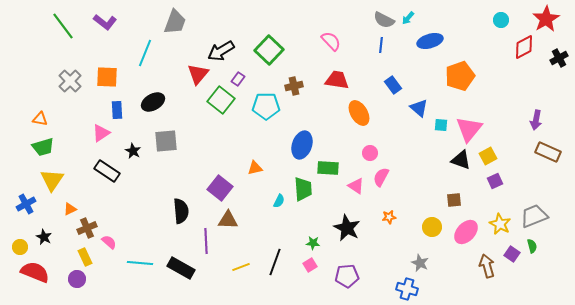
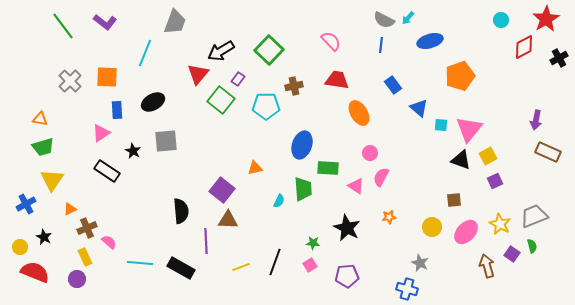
purple square at (220, 188): moved 2 px right, 2 px down
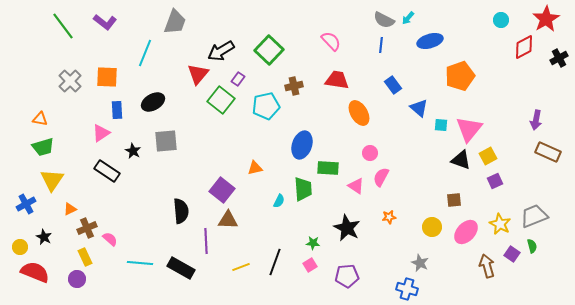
cyan pentagon at (266, 106): rotated 12 degrees counterclockwise
pink semicircle at (109, 242): moved 1 px right, 3 px up
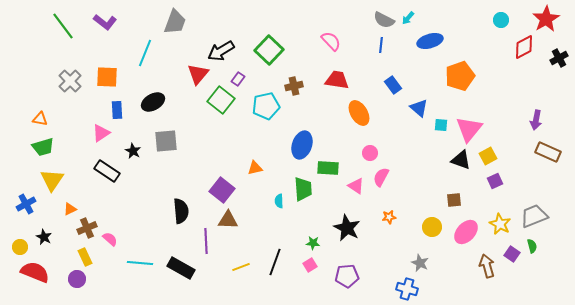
cyan semicircle at (279, 201): rotated 152 degrees clockwise
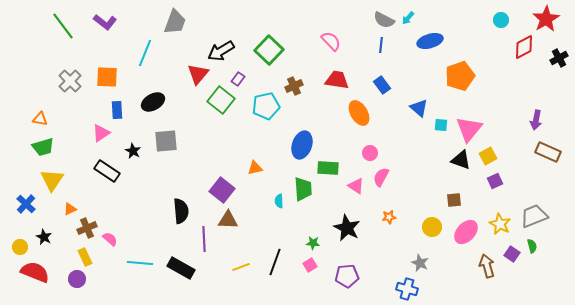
blue rectangle at (393, 85): moved 11 px left
brown cross at (294, 86): rotated 12 degrees counterclockwise
blue cross at (26, 204): rotated 18 degrees counterclockwise
purple line at (206, 241): moved 2 px left, 2 px up
